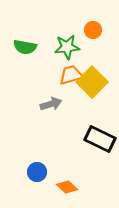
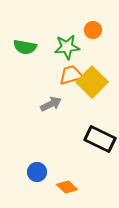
gray arrow: rotated 10 degrees counterclockwise
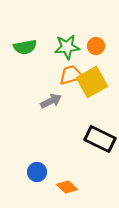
orange circle: moved 3 px right, 16 px down
green semicircle: rotated 20 degrees counterclockwise
yellow square: rotated 16 degrees clockwise
gray arrow: moved 3 px up
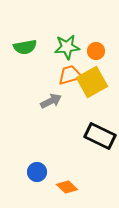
orange circle: moved 5 px down
orange trapezoid: moved 1 px left
black rectangle: moved 3 px up
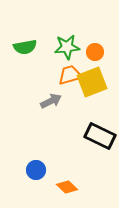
orange circle: moved 1 px left, 1 px down
yellow square: rotated 8 degrees clockwise
blue circle: moved 1 px left, 2 px up
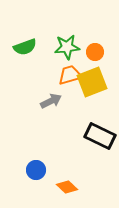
green semicircle: rotated 10 degrees counterclockwise
